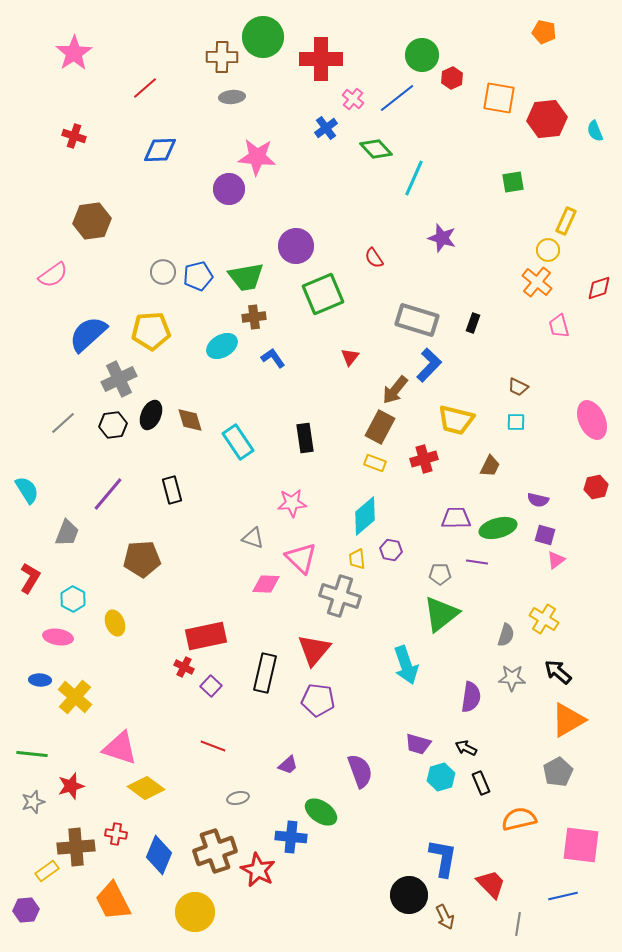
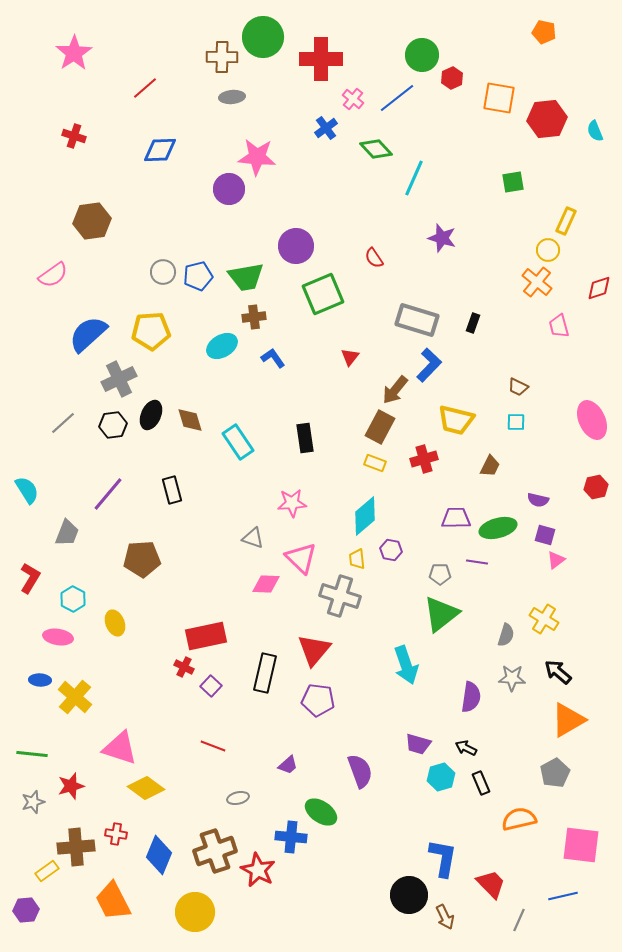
gray pentagon at (558, 772): moved 3 px left, 1 px down
gray line at (518, 924): moved 1 px right, 4 px up; rotated 15 degrees clockwise
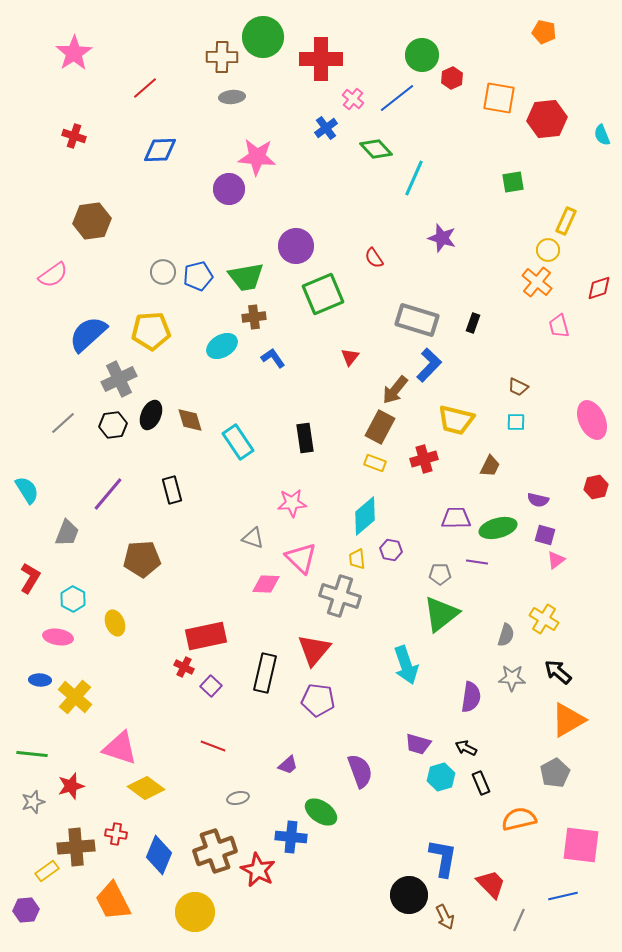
cyan semicircle at (595, 131): moved 7 px right, 4 px down
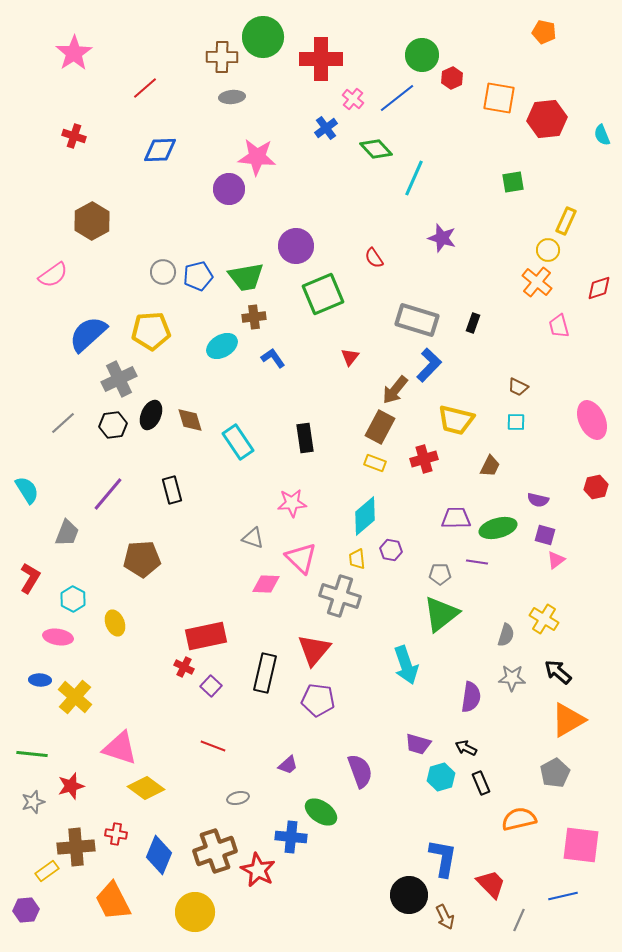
brown hexagon at (92, 221): rotated 21 degrees counterclockwise
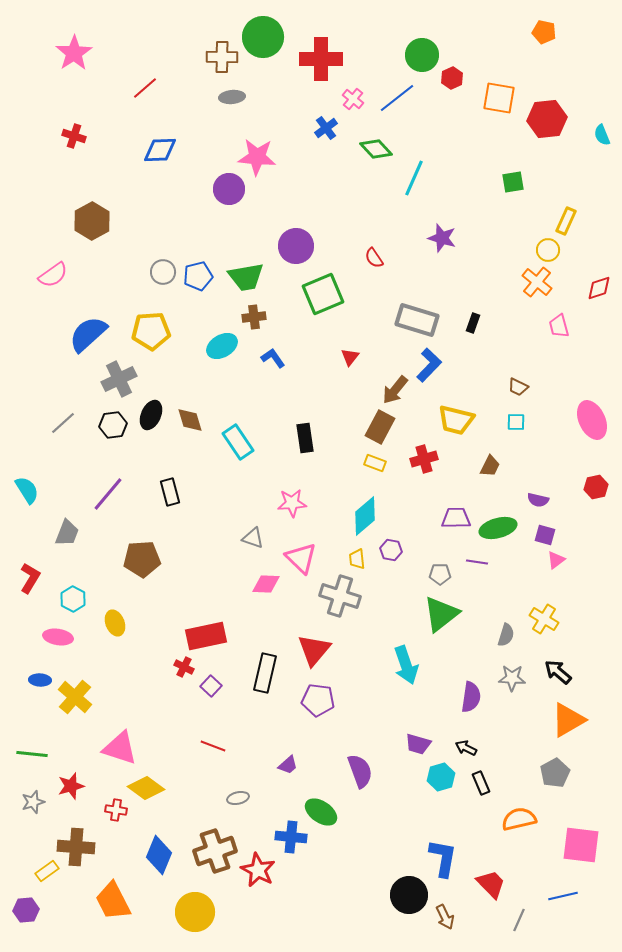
black rectangle at (172, 490): moved 2 px left, 2 px down
red cross at (116, 834): moved 24 px up
brown cross at (76, 847): rotated 9 degrees clockwise
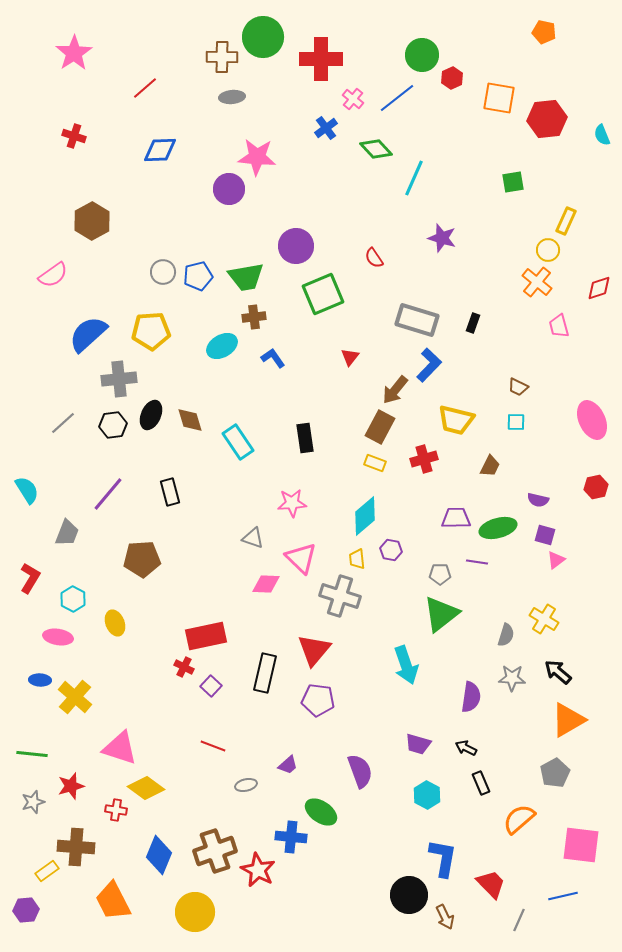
gray cross at (119, 379): rotated 20 degrees clockwise
cyan hexagon at (441, 777): moved 14 px left, 18 px down; rotated 16 degrees counterclockwise
gray ellipse at (238, 798): moved 8 px right, 13 px up
orange semicircle at (519, 819): rotated 28 degrees counterclockwise
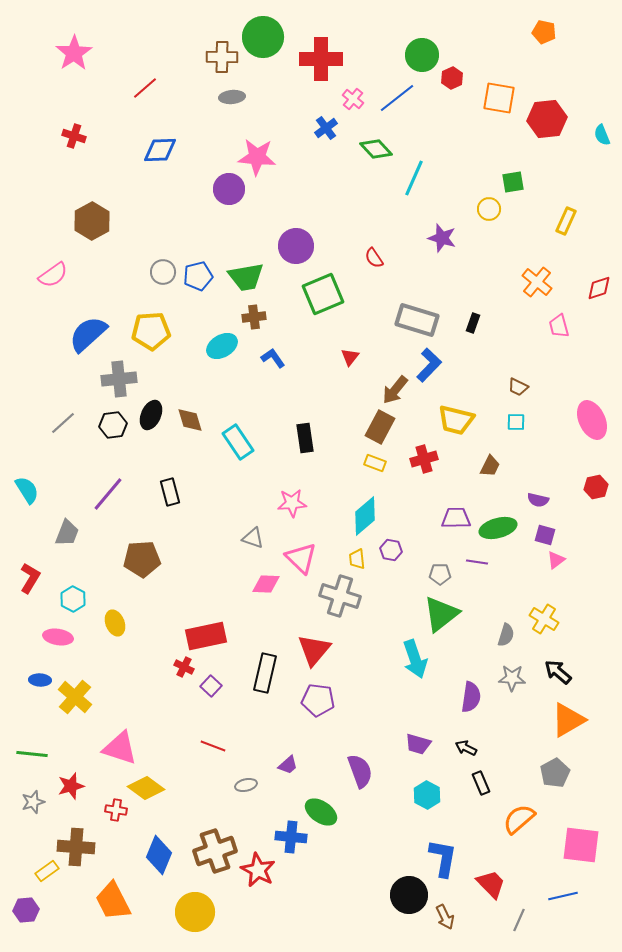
yellow circle at (548, 250): moved 59 px left, 41 px up
cyan arrow at (406, 665): moved 9 px right, 6 px up
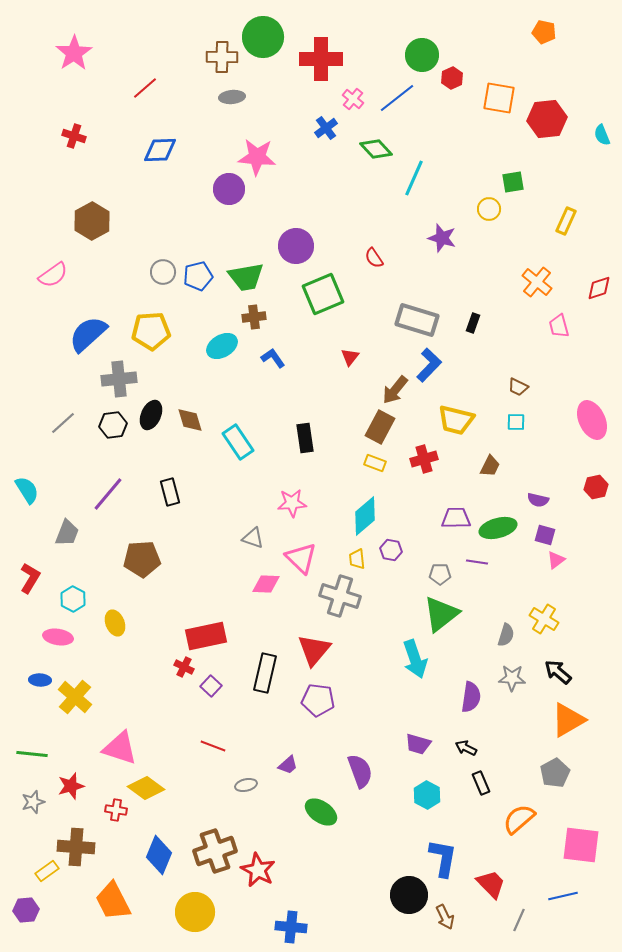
blue cross at (291, 837): moved 90 px down
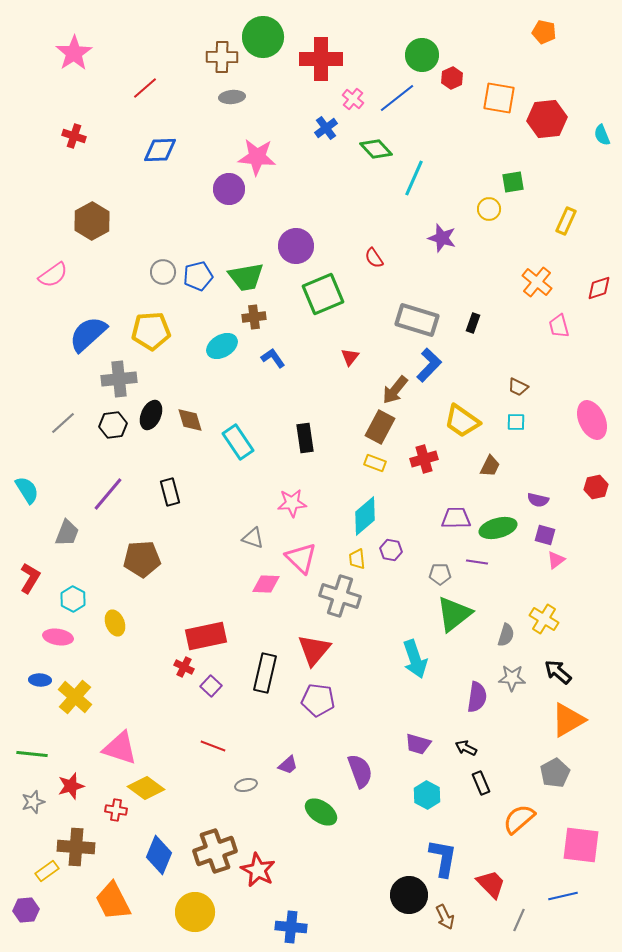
yellow trapezoid at (456, 420): moved 6 px right, 1 px down; rotated 21 degrees clockwise
green triangle at (441, 614): moved 13 px right
purple semicircle at (471, 697): moved 6 px right
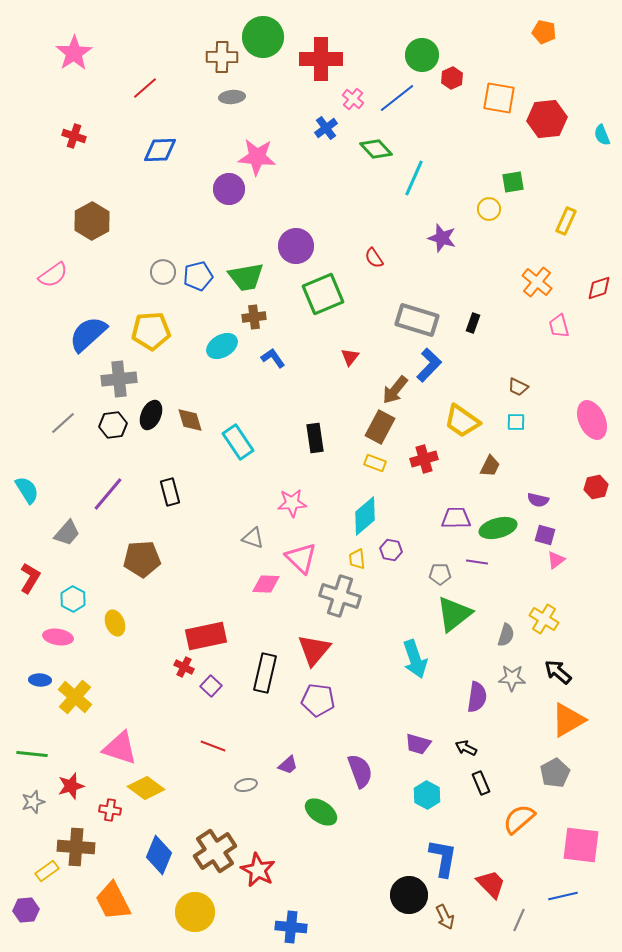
black rectangle at (305, 438): moved 10 px right
gray trapezoid at (67, 533): rotated 20 degrees clockwise
red cross at (116, 810): moved 6 px left
brown cross at (215, 851): rotated 15 degrees counterclockwise
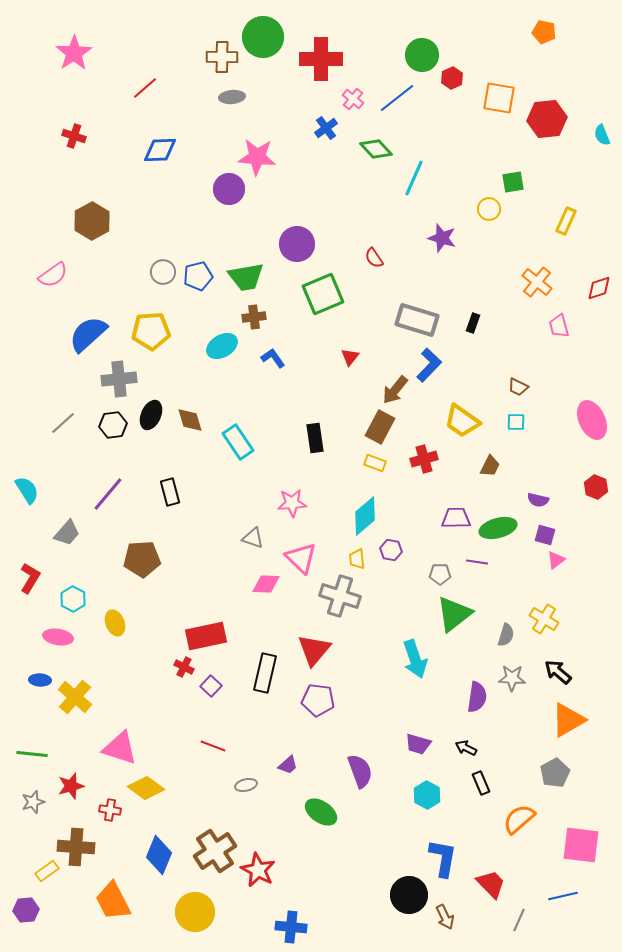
purple circle at (296, 246): moved 1 px right, 2 px up
red hexagon at (596, 487): rotated 25 degrees counterclockwise
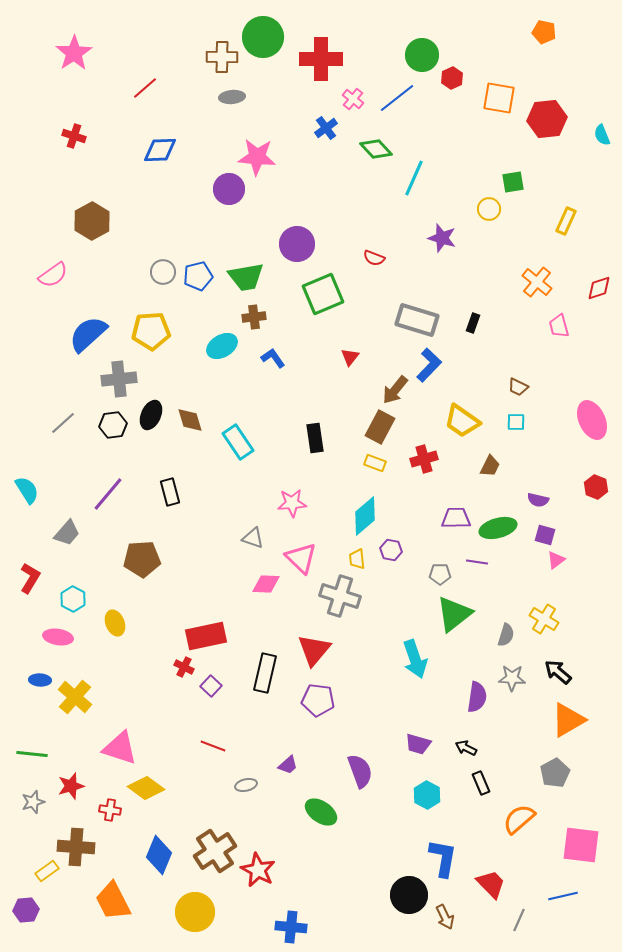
red semicircle at (374, 258): rotated 35 degrees counterclockwise
